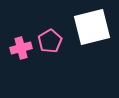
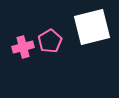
pink cross: moved 2 px right, 1 px up
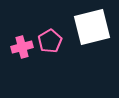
pink cross: moved 1 px left
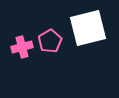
white square: moved 4 px left, 1 px down
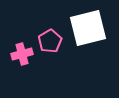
pink cross: moved 7 px down
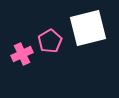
pink cross: rotated 10 degrees counterclockwise
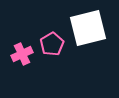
pink pentagon: moved 2 px right, 3 px down
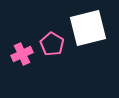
pink pentagon: rotated 10 degrees counterclockwise
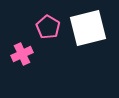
pink pentagon: moved 4 px left, 17 px up
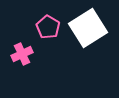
white square: rotated 18 degrees counterclockwise
